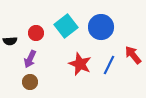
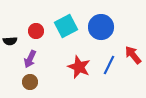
cyan square: rotated 10 degrees clockwise
red circle: moved 2 px up
red star: moved 1 px left, 3 px down
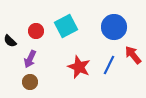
blue circle: moved 13 px right
black semicircle: rotated 48 degrees clockwise
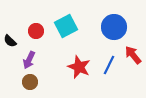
purple arrow: moved 1 px left, 1 px down
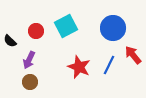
blue circle: moved 1 px left, 1 px down
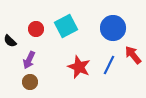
red circle: moved 2 px up
